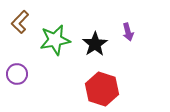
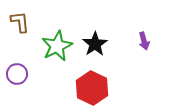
brown L-shape: rotated 130 degrees clockwise
purple arrow: moved 16 px right, 9 px down
green star: moved 2 px right, 6 px down; rotated 16 degrees counterclockwise
red hexagon: moved 10 px left, 1 px up; rotated 8 degrees clockwise
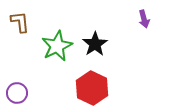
purple arrow: moved 22 px up
purple circle: moved 19 px down
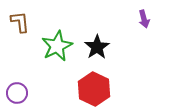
black star: moved 2 px right, 3 px down
red hexagon: moved 2 px right, 1 px down
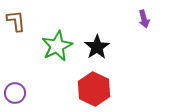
brown L-shape: moved 4 px left, 1 px up
purple circle: moved 2 px left
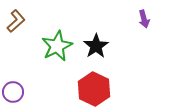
brown L-shape: rotated 55 degrees clockwise
black star: moved 1 px left, 1 px up
purple circle: moved 2 px left, 1 px up
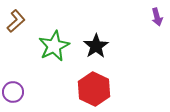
purple arrow: moved 13 px right, 2 px up
green star: moved 3 px left
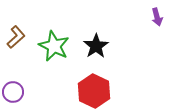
brown L-shape: moved 16 px down
green star: rotated 20 degrees counterclockwise
red hexagon: moved 2 px down
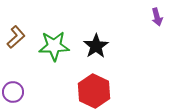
green star: rotated 28 degrees counterclockwise
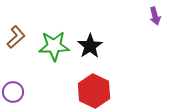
purple arrow: moved 2 px left, 1 px up
black star: moved 6 px left
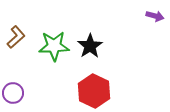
purple arrow: rotated 60 degrees counterclockwise
purple circle: moved 1 px down
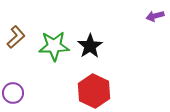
purple arrow: rotated 150 degrees clockwise
